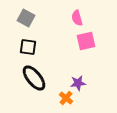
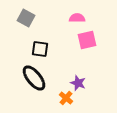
pink semicircle: rotated 105 degrees clockwise
pink square: moved 1 px right, 1 px up
black square: moved 12 px right, 2 px down
purple star: rotated 28 degrees clockwise
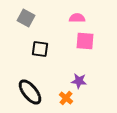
pink square: moved 2 px left, 1 px down; rotated 18 degrees clockwise
black ellipse: moved 4 px left, 14 px down
purple star: moved 1 px right, 2 px up; rotated 14 degrees counterclockwise
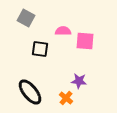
pink semicircle: moved 14 px left, 13 px down
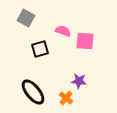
pink semicircle: rotated 21 degrees clockwise
black square: rotated 24 degrees counterclockwise
black ellipse: moved 3 px right
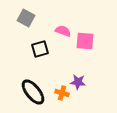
purple star: moved 1 px left, 1 px down
orange cross: moved 4 px left, 5 px up; rotated 24 degrees counterclockwise
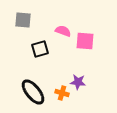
gray square: moved 3 px left, 2 px down; rotated 24 degrees counterclockwise
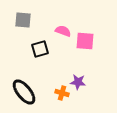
black ellipse: moved 9 px left
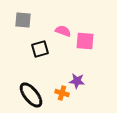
purple star: moved 1 px left, 1 px up
black ellipse: moved 7 px right, 3 px down
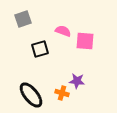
gray square: moved 1 px up; rotated 24 degrees counterclockwise
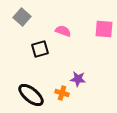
gray square: moved 1 px left, 2 px up; rotated 30 degrees counterclockwise
pink square: moved 19 px right, 12 px up
purple star: moved 1 px right, 2 px up
black ellipse: rotated 12 degrees counterclockwise
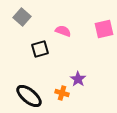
pink square: rotated 18 degrees counterclockwise
purple star: rotated 28 degrees clockwise
black ellipse: moved 2 px left, 1 px down
